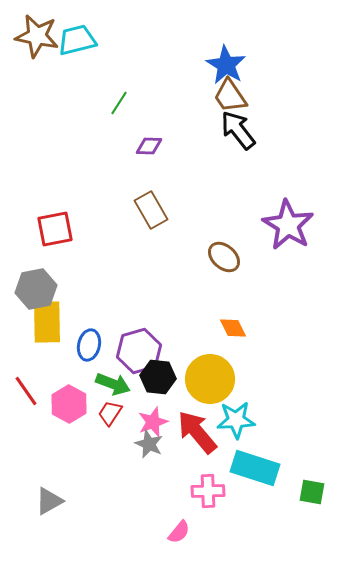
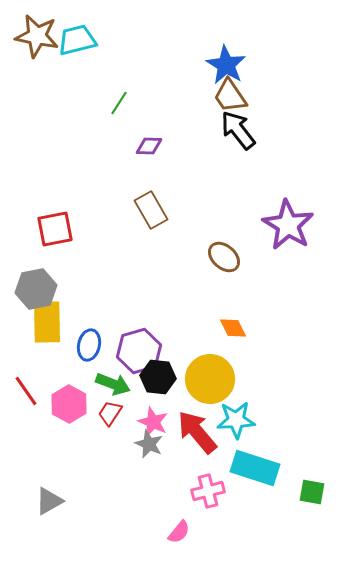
pink star: rotated 28 degrees counterclockwise
pink cross: rotated 12 degrees counterclockwise
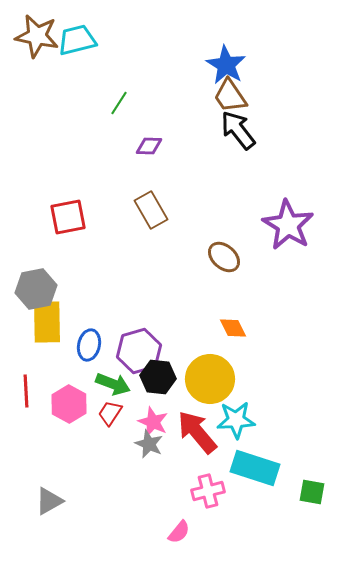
red square: moved 13 px right, 12 px up
red line: rotated 32 degrees clockwise
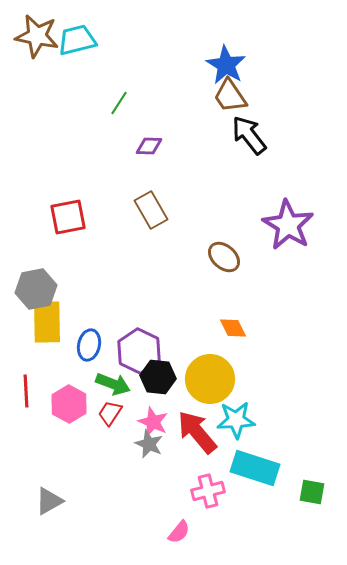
black arrow: moved 11 px right, 5 px down
purple hexagon: rotated 18 degrees counterclockwise
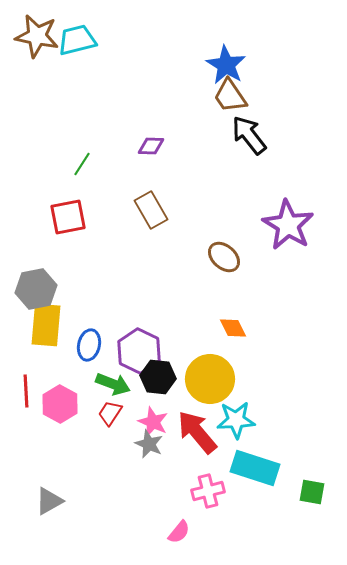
green line: moved 37 px left, 61 px down
purple diamond: moved 2 px right
yellow rectangle: moved 1 px left, 3 px down; rotated 6 degrees clockwise
pink hexagon: moved 9 px left
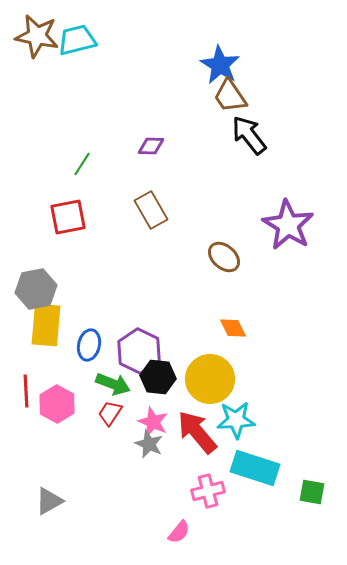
blue star: moved 6 px left
pink hexagon: moved 3 px left
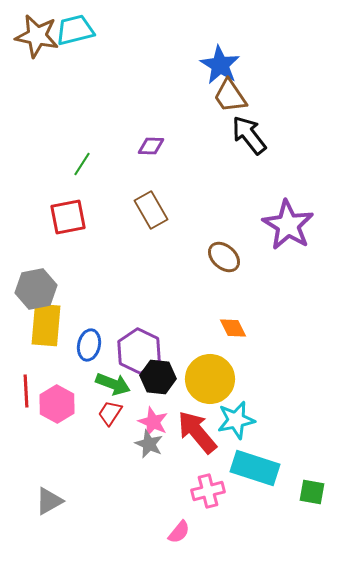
cyan trapezoid: moved 2 px left, 10 px up
cyan star: rotated 9 degrees counterclockwise
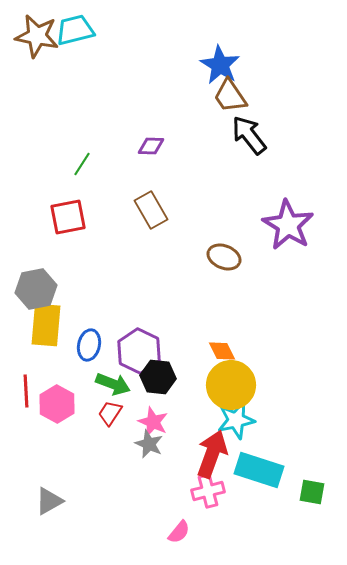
brown ellipse: rotated 20 degrees counterclockwise
orange diamond: moved 11 px left, 23 px down
yellow circle: moved 21 px right, 6 px down
red arrow: moved 15 px right, 22 px down; rotated 60 degrees clockwise
cyan rectangle: moved 4 px right, 2 px down
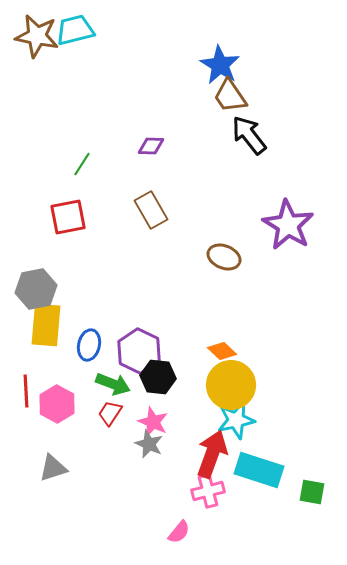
orange diamond: rotated 20 degrees counterclockwise
gray triangle: moved 4 px right, 33 px up; rotated 12 degrees clockwise
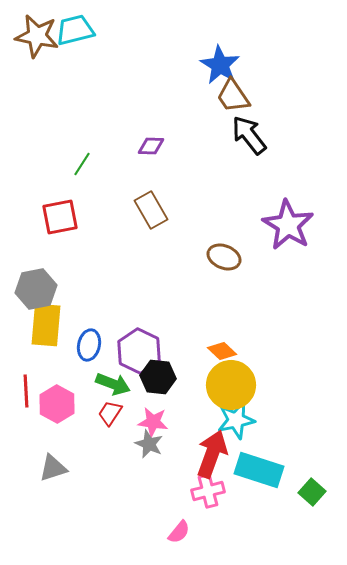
brown trapezoid: moved 3 px right
red square: moved 8 px left
pink star: rotated 16 degrees counterclockwise
green square: rotated 32 degrees clockwise
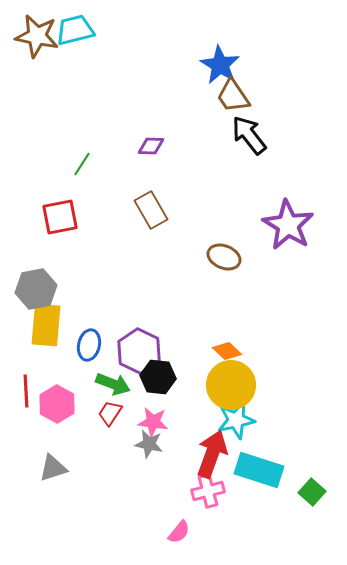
orange diamond: moved 5 px right
gray star: rotated 12 degrees counterclockwise
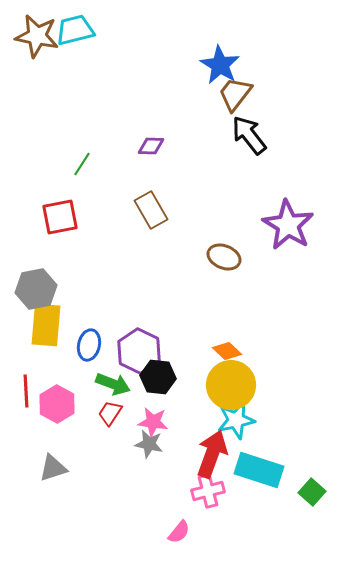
brown trapezoid: moved 2 px right, 2 px up; rotated 72 degrees clockwise
